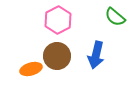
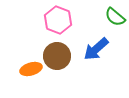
pink hexagon: rotated 12 degrees counterclockwise
blue arrow: moved 6 px up; rotated 36 degrees clockwise
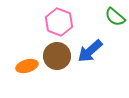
pink hexagon: moved 1 px right, 2 px down
blue arrow: moved 6 px left, 2 px down
orange ellipse: moved 4 px left, 3 px up
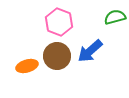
green semicircle: rotated 125 degrees clockwise
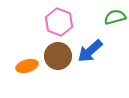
brown circle: moved 1 px right
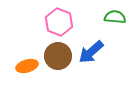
green semicircle: rotated 20 degrees clockwise
blue arrow: moved 1 px right, 1 px down
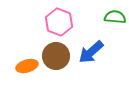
brown circle: moved 2 px left
